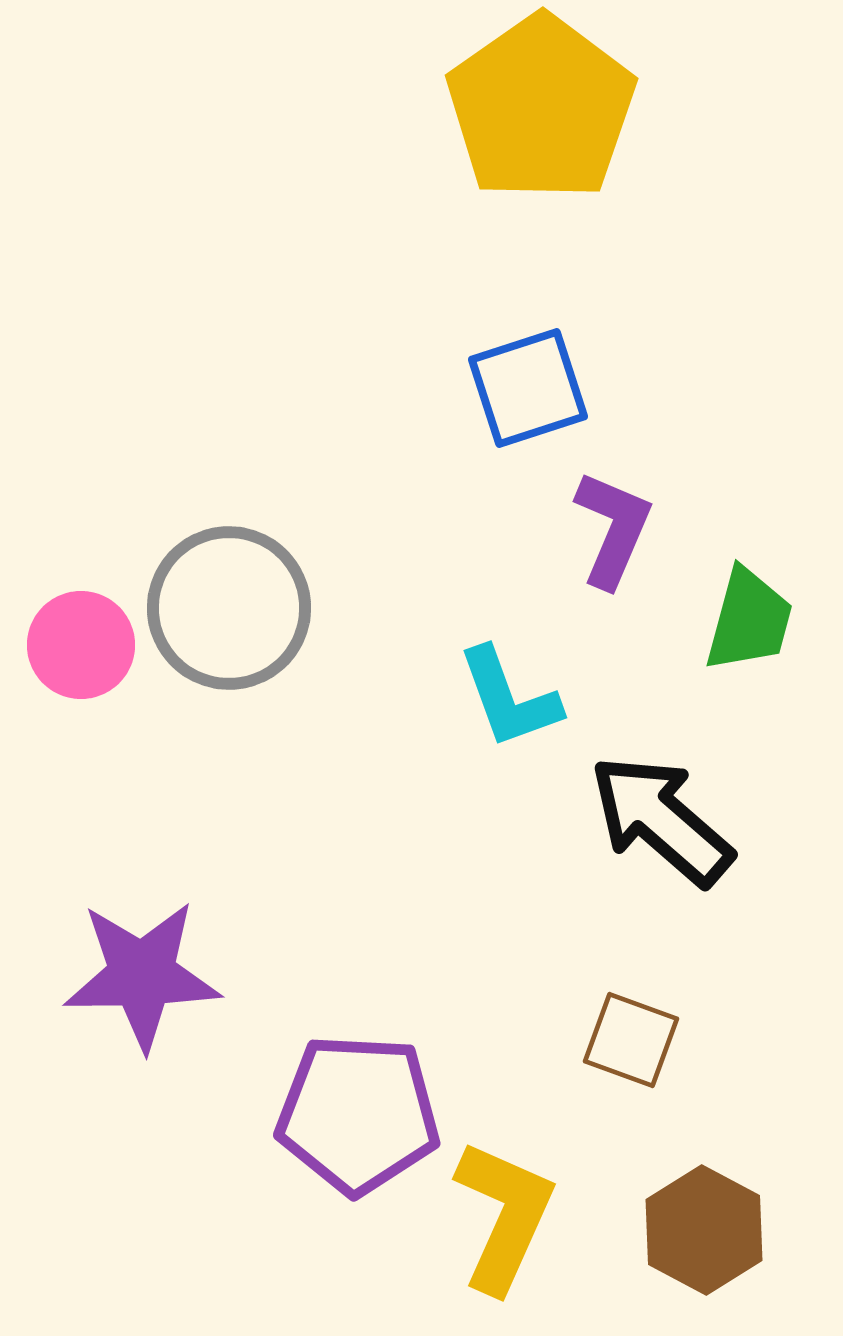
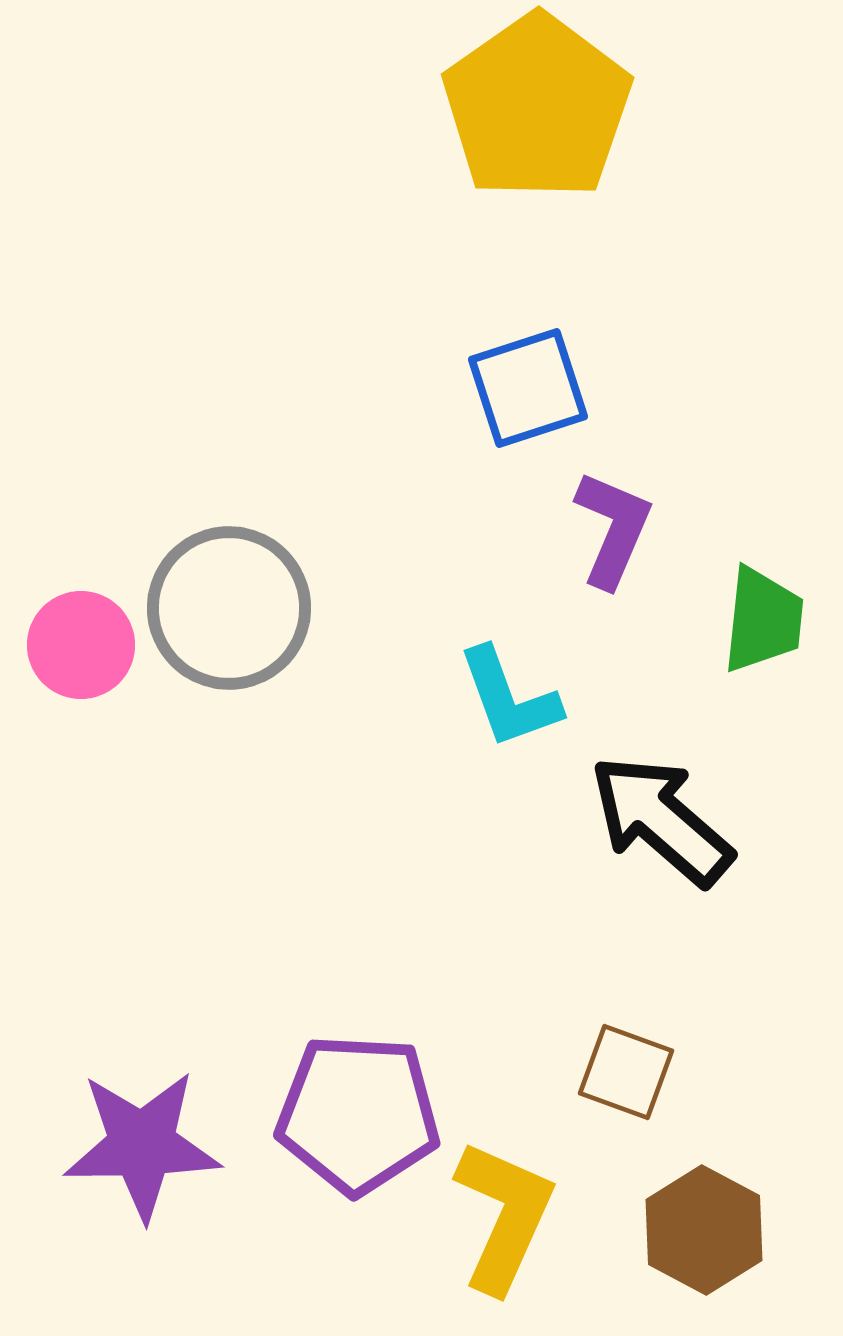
yellow pentagon: moved 4 px left, 1 px up
green trapezoid: moved 14 px right; rotated 9 degrees counterclockwise
purple star: moved 170 px down
brown square: moved 5 px left, 32 px down
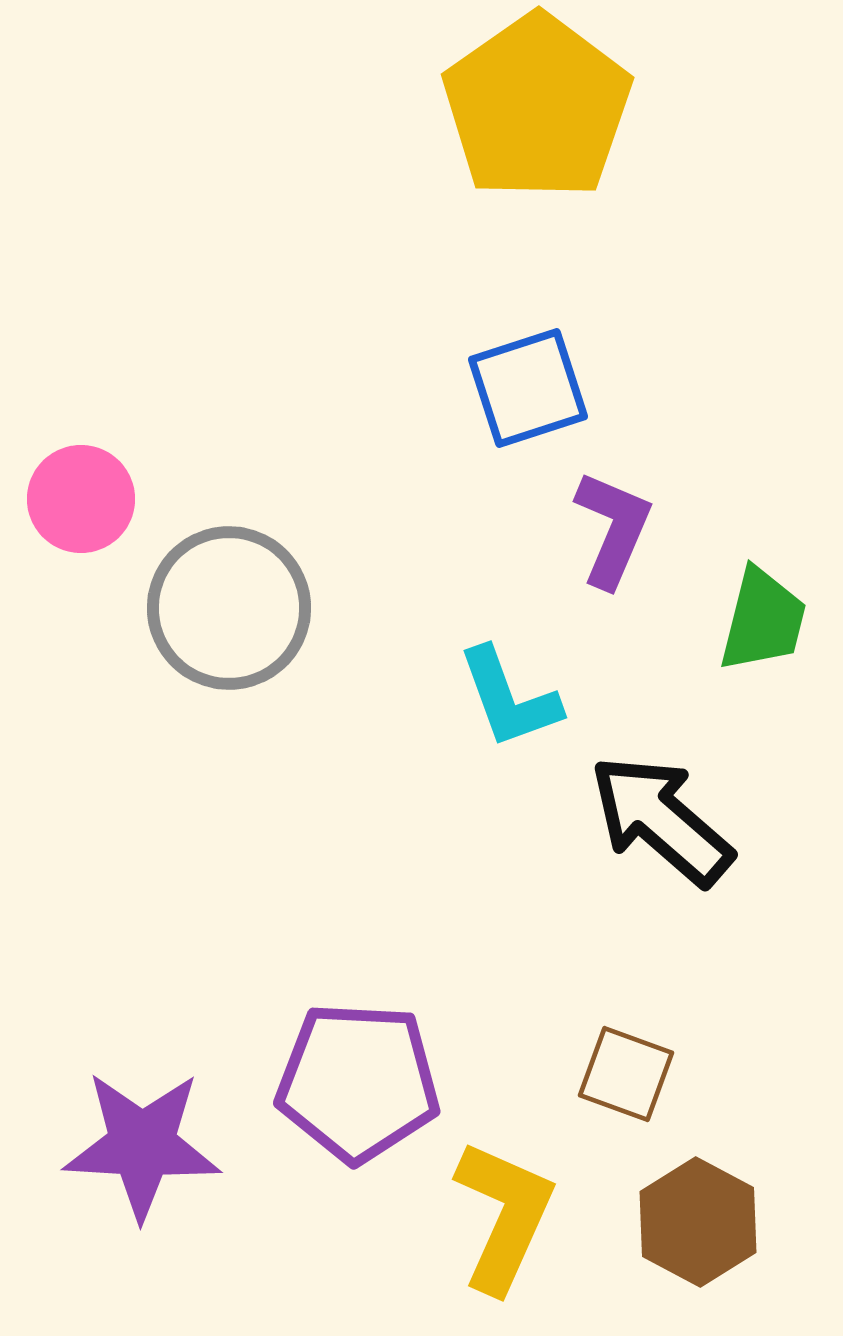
green trapezoid: rotated 8 degrees clockwise
pink circle: moved 146 px up
brown square: moved 2 px down
purple pentagon: moved 32 px up
purple star: rotated 4 degrees clockwise
brown hexagon: moved 6 px left, 8 px up
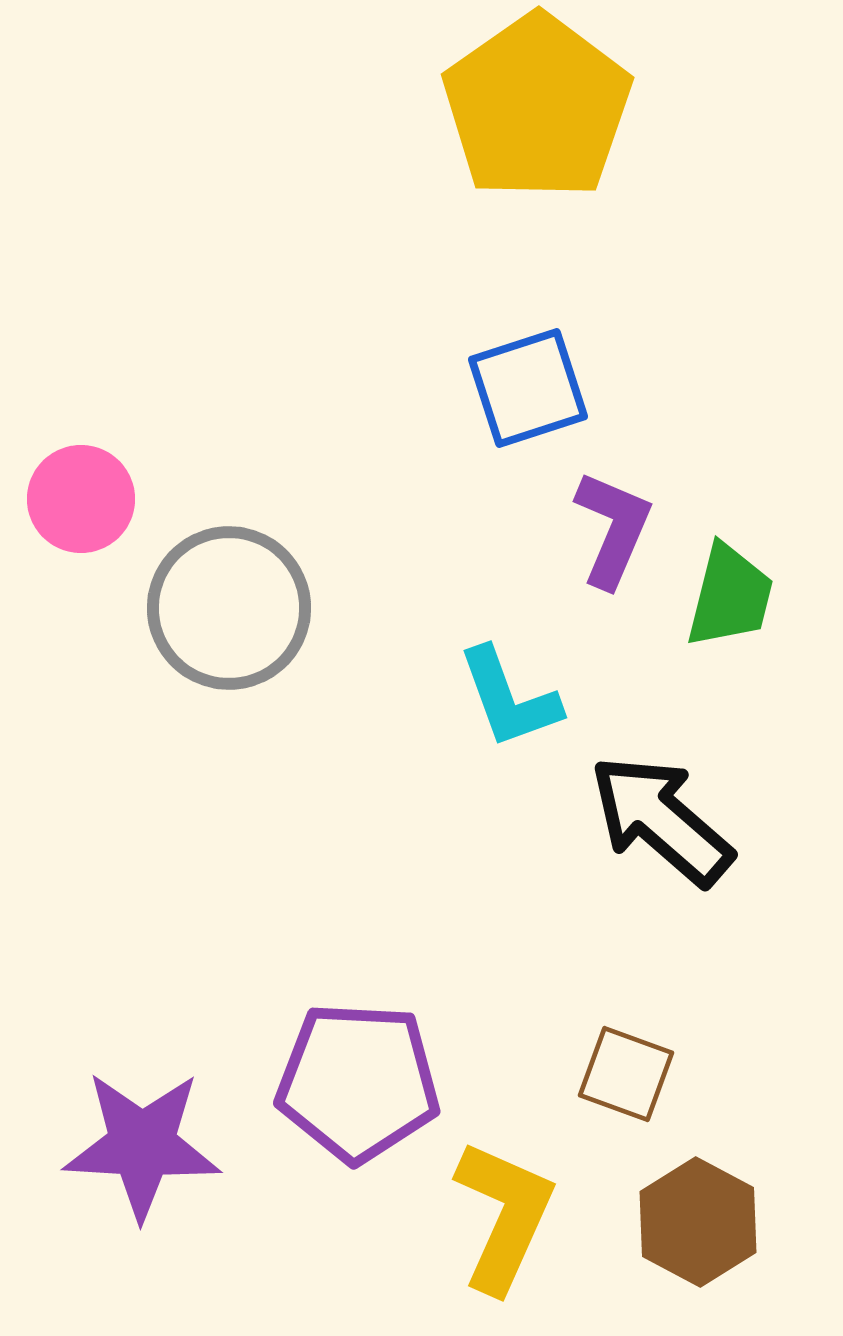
green trapezoid: moved 33 px left, 24 px up
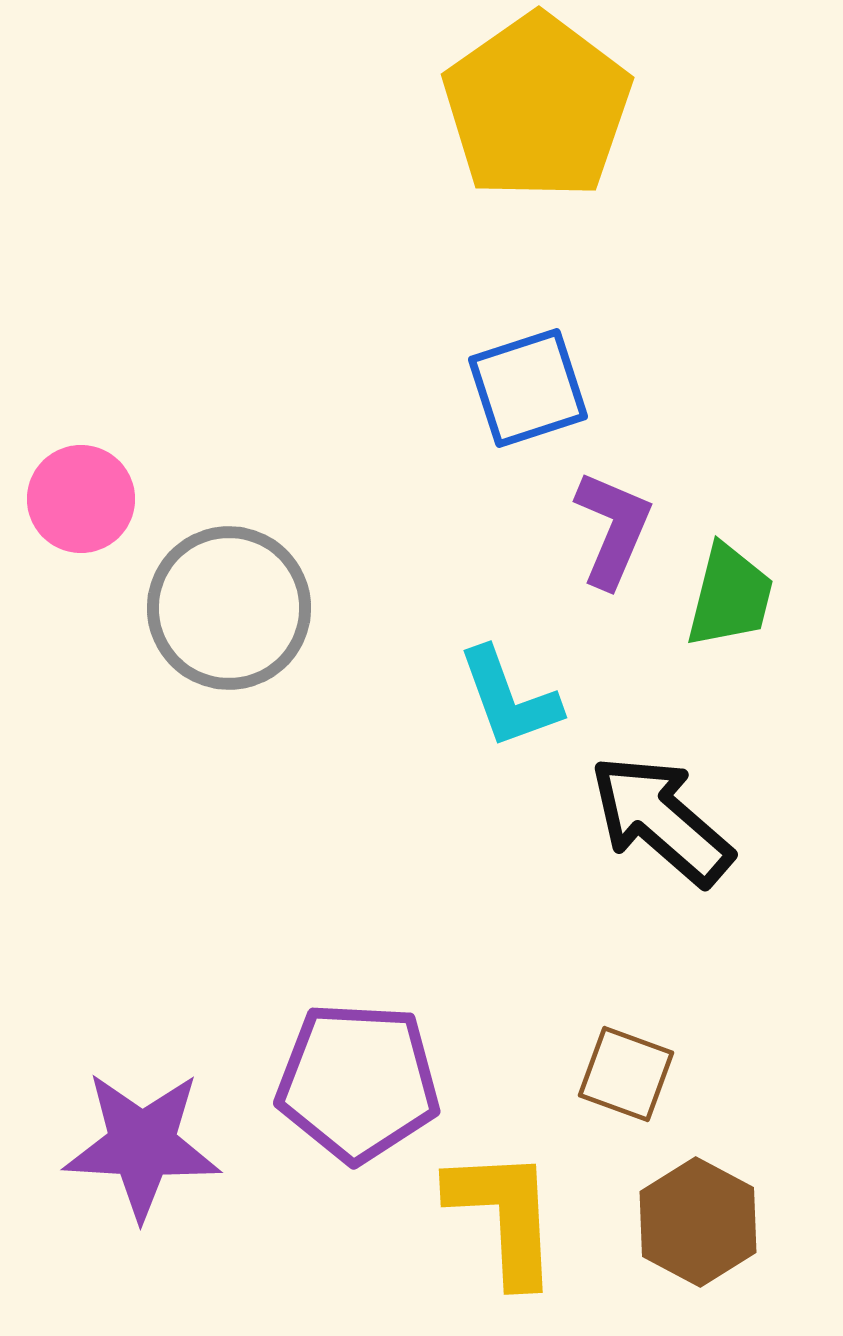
yellow L-shape: rotated 27 degrees counterclockwise
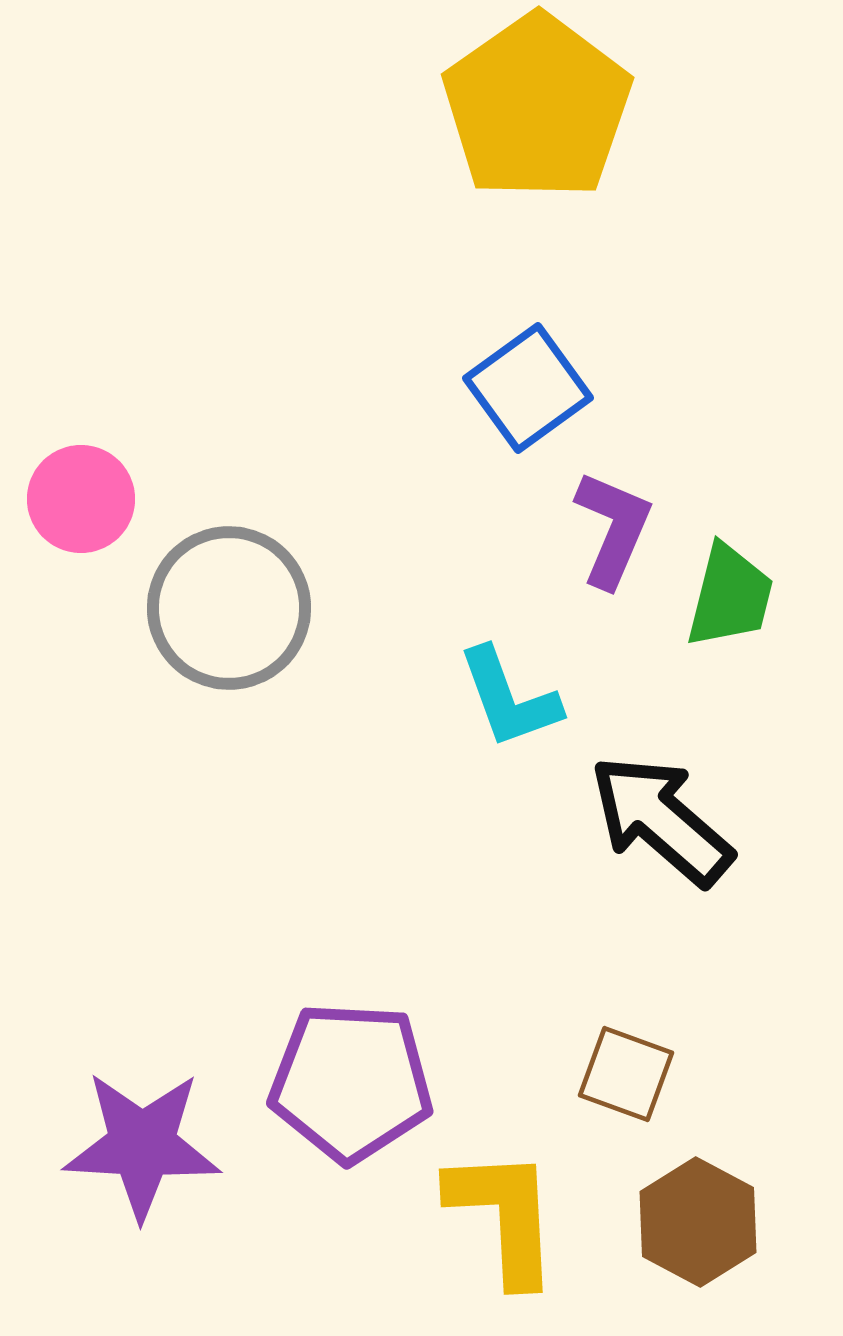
blue square: rotated 18 degrees counterclockwise
purple pentagon: moved 7 px left
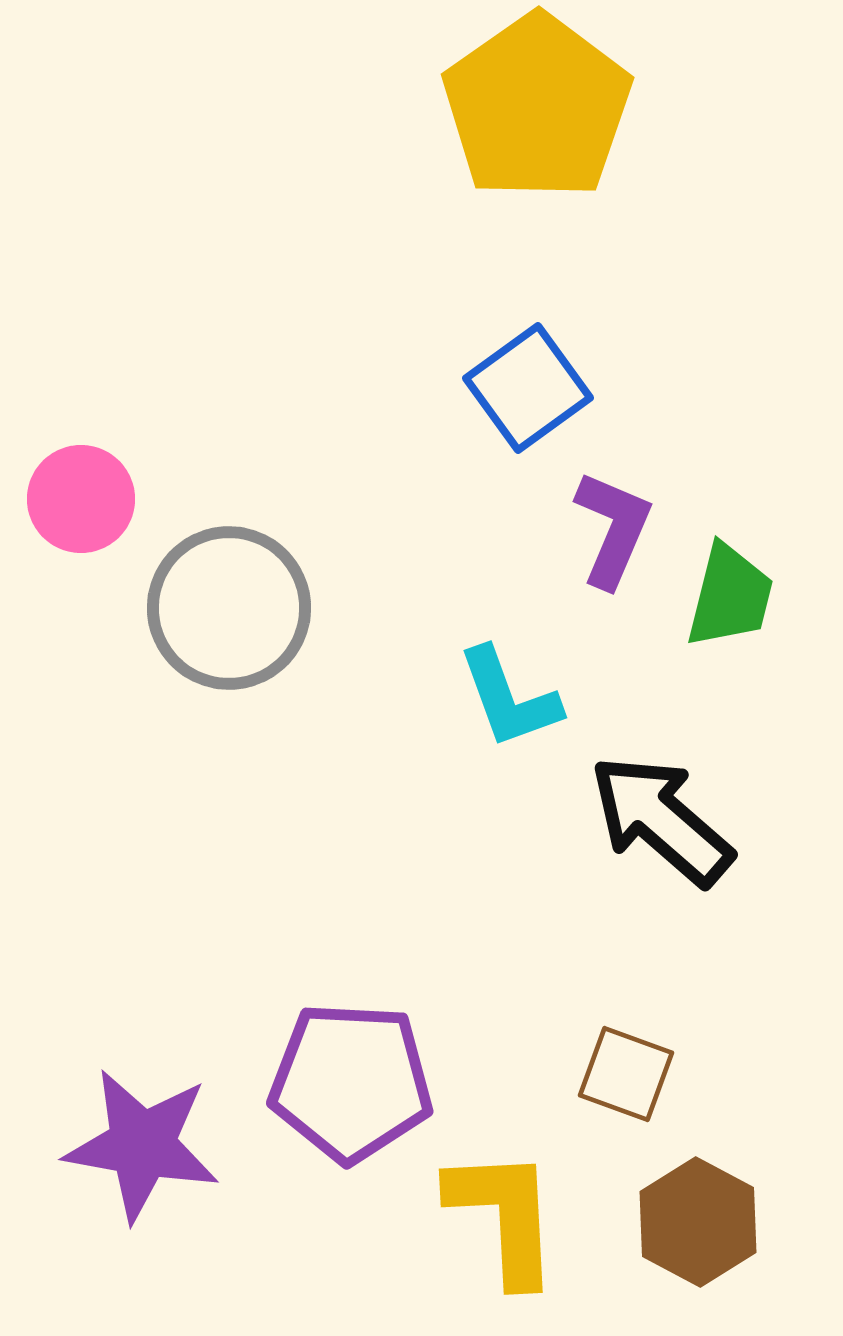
purple star: rotated 7 degrees clockwise
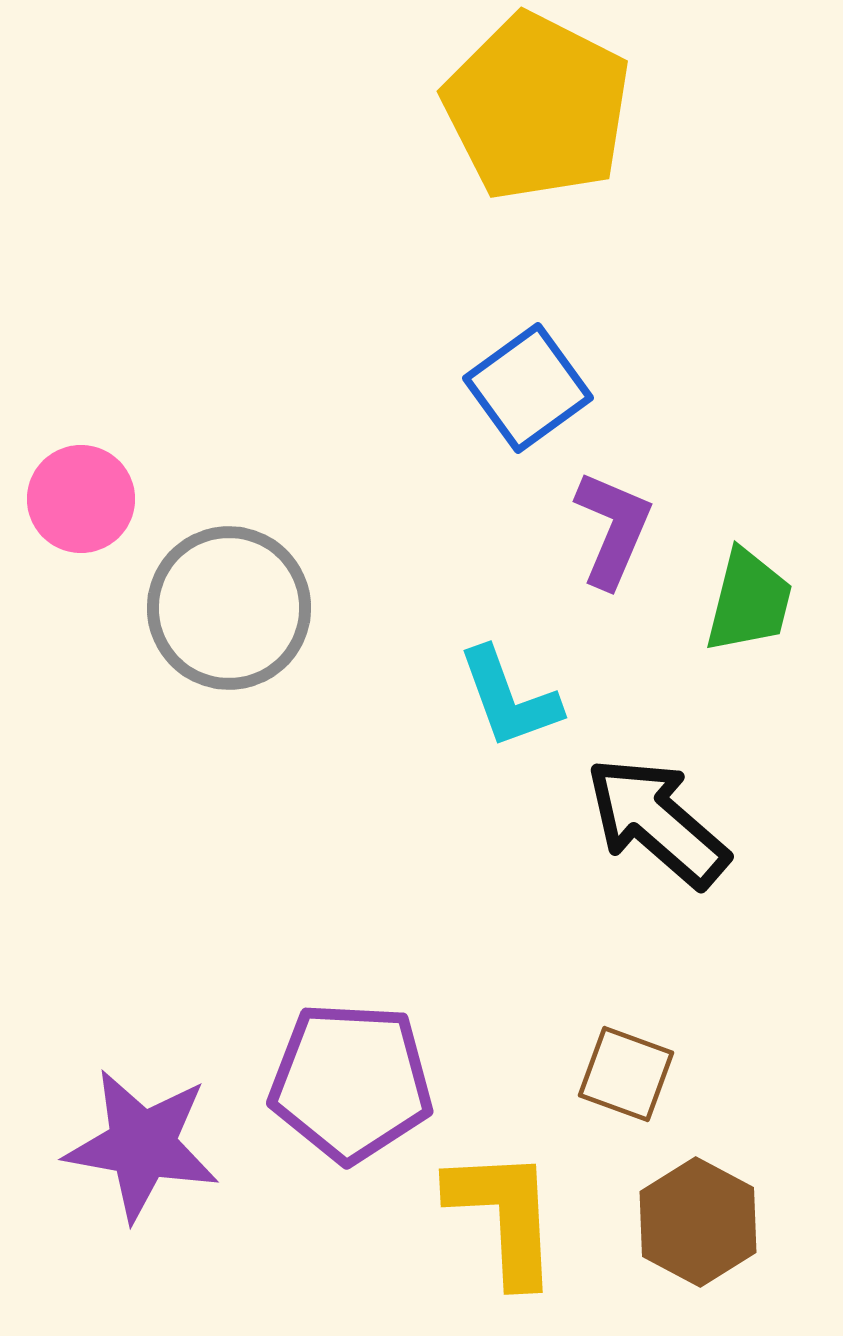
yellow pentagon: rotated 10 degrees counterclockwise
green trapezoid: moved 19 px right, 5 px down
black arrow: moved 4 px left, 2 px down
